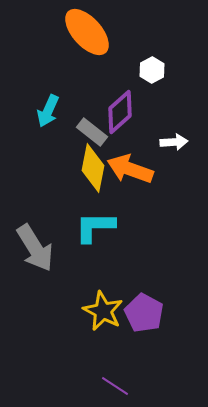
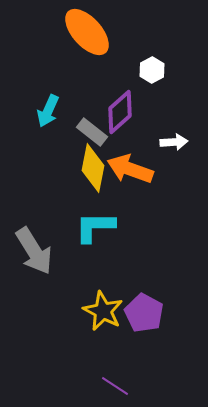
gray arrow: moved 1 px left, 3 px down
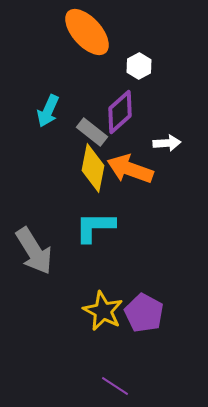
white hexagon: moved 13 px left, 4 px up
white arrow: moved 7 px left, 1 px down
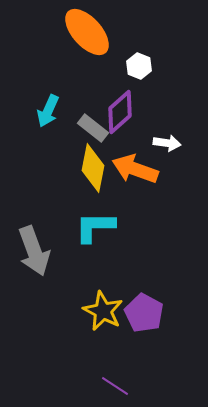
white hexagon: rotated 10 degrees counterclockwise
gray rectangle: moved 1 px right, 4 px up
white arrow: rotated 12 degrees clockwise
orange arrow: moved 5 px right
gray arrow: rotated 12 degrees clockwise
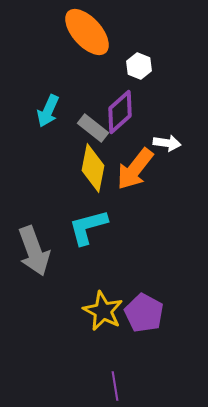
orange arrow: rotated 72 degrees counterclockwise
cyan L-shape: moved 7 px left; rotated 15 degrees counterclockwise
purple line: rotated 48 degrees clockwise
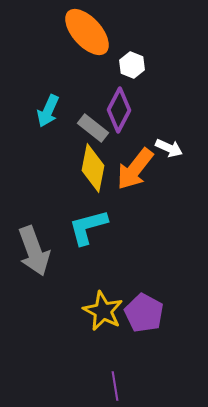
white hexagon: moved 7 px left, 1 px up
purple diamond: moved 1 px left, 2 px up; rotated 21 degrees counterclockwise
white arrow: moved 2 px right, 5 px down; rotated 16 degrees clockwise
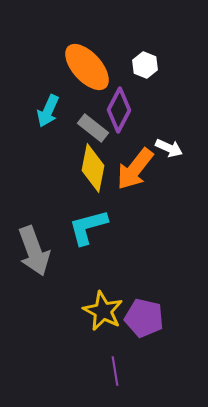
orange ellipse: moved 35 px down
white hexagon: moved 13 px right
purple pentagon: moved 5 px down; rotated 15 degrees counterclockwise
purple line: moved 15 px up
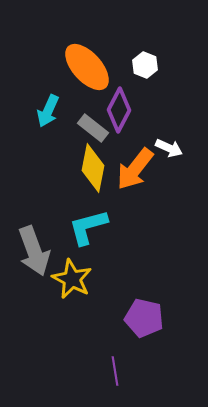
yellow star: moved 31 px left, 32 px up
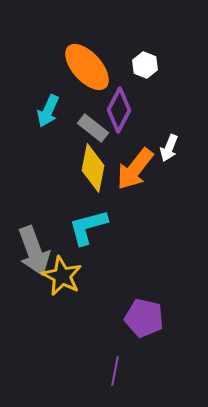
white arrow: rotated 88 degrees clockwise
yellow star: moved 10 px left, 3 px up
purple line: rotated 20 degrees clockwise
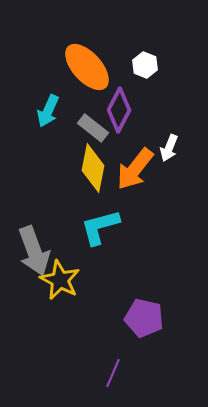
cyan L-shape: moved 12 px right
yellow star: moved 2 px left, 4 px down
purple line: moved 2 px left, 2 px down; rotated 12 degrees clockwise
